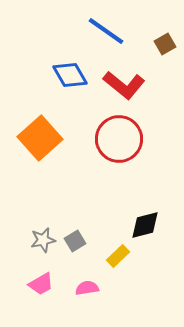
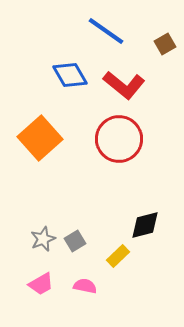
gray star: moved 1 px up; rotated 10 degrees counterclockwise
pink semicircle: moved 2 px left, 2 px up; rotated 20 degrees clockwise
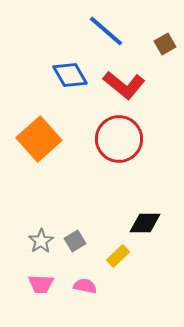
blue line: rotated 6 degrees clockwise
orange square: moved 1 px left, 1 px down
black diamond: moved 2 px up; rotated 16 degrees clockwise
gray star: moved 2 px left, 2 px down; rotated 10 degrees counterclockwise
pink trapezoid: rotated 32 degrees clockwise
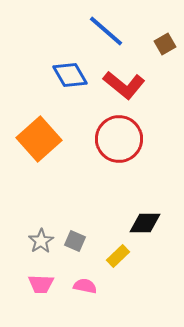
gray square: rotated 35 degrees counterclockwise
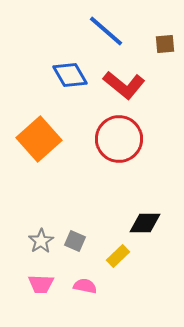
brown square: rotated 25 degrees clockwise
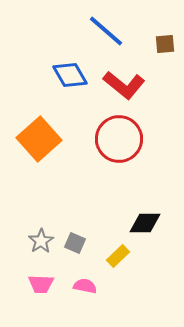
gray square: moved 2 px down
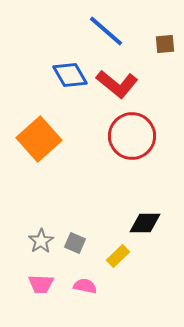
red L-shape: moved 7 px left, 1 px up
red circle: moved 13 px right, 3 px up
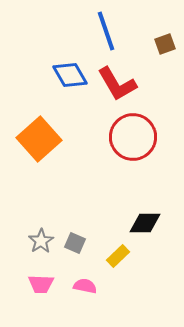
blue line: rotated 30 degrees clockwise
brown square: rotated 15 degrees counterclockwise
red L-shape: rotated 21 degrees clockwise
red circle: moved 1 px right, 1 px down
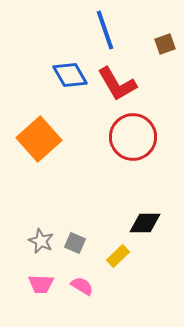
blue line: moved 1 px left, 1 px up
gray star: rotated 15 degrees counterclockwise
pink semicircle: moved 3 px left; rotated 20 degrees clockwise
